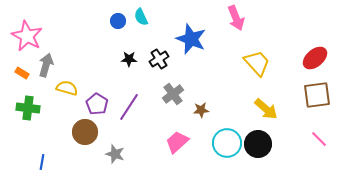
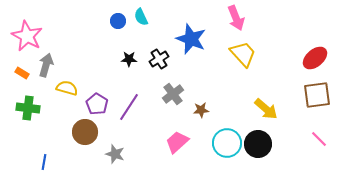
yellow trapezoid: moved 14 px left, 9 px up
blue line: moved 2 px right
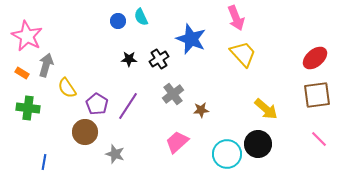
yellow semicircle: rotated 140 degrees counterclockwise
purple line: moved 1 px left, 1 px up
cyan circle: moved 11 px down
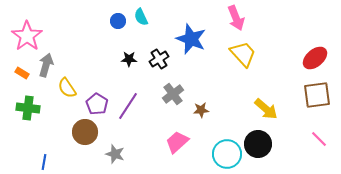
pink star: rotated 8 degrees clockwise
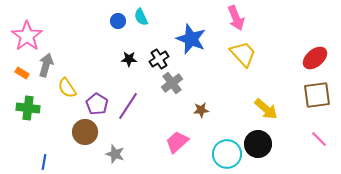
gray cross: moved 1 px left, 11 px up
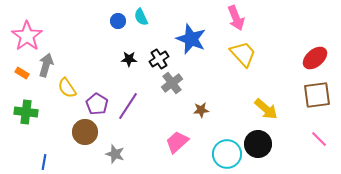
green cross: moved 2 px left, 4 px down
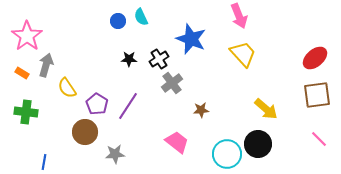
pink arrow: moved 3 px right, 2 px up
pink trapezoid: rotated 80 degrees clockwise
gray star: rotated 24 degrees counterclockwise
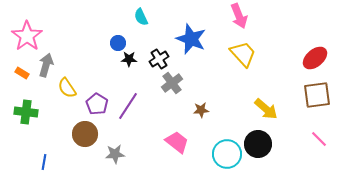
blue circle: moved 22 px down
brown circle: moved 2 px down
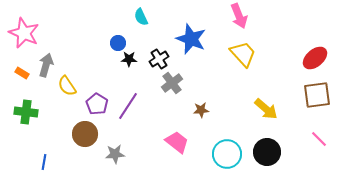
pink star: moved 3 px left, 3 px up; rotated 12 degrees counterclockwise
yellow semicircle: moved 2 px up
black circle: moved 9 px right, 8 px down
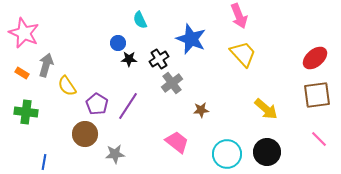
cyan semicircle: moved 1 px left, 3 px down
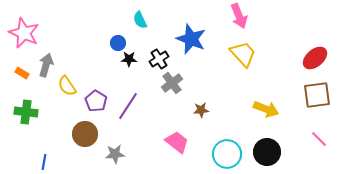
purple pentagon: moved 1 px left, 3 px up
yellow arrow: rotated 20 degrees counterclockwise
